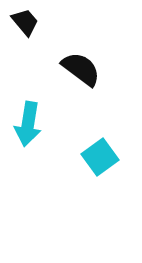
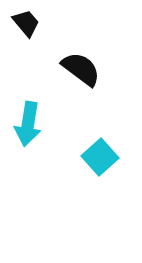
black trapezoid: moved 1 px right, 1 px down
cyan square: rotated 6 degrees counterclockwise
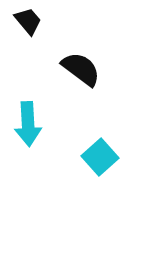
black trapezoid: moved 2 px right, 2 px up
cyan arrow: rotated 12 degrees counterclockwise
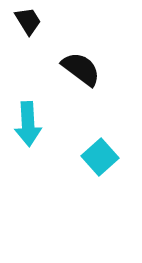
black trapezoid: rotated 8 degrees clockwise
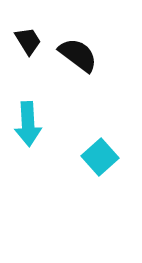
black trapezoid: moved 20 px down
black semicircle: moved 3 px left, 14 px up
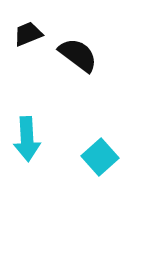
black trapezoid: moved 7 px up; rotated 80 degrees counterclockwise
cyan arrow: moved 1 px left, 15 px down
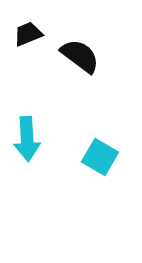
black semicircle: moved 2 px right, 1 px down
cyan square: rotated 18 degrees counterclockwise
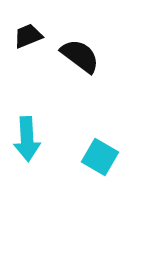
black trapezoid: moved 2 px down
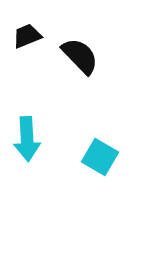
black trapezoid: moved 1 px left
black semicircle: rotated 9 degrees clockwise
